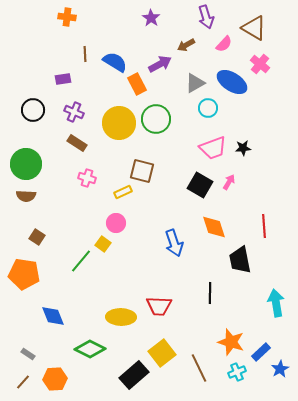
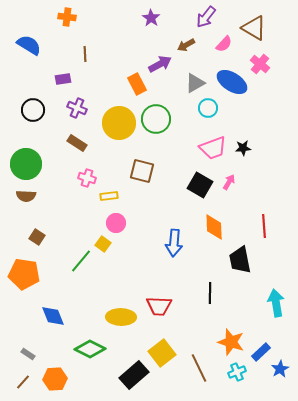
purple arrow at (206, 17): rotated 55 degrees clockwise
blue semicircle at (115, 62): moved 86 px left, 17 px up
purple cross at (74, 112): moved 3 px right, 4 px up
yellow rectangle at (123, 192): moved 14 px left, 4 px down; rotated 18 degrees clockwise
orange diamond at (214, 227): rotated 16 degrees clockwise
blue arrow at (174, 243): rotated 24 degrees clockwise
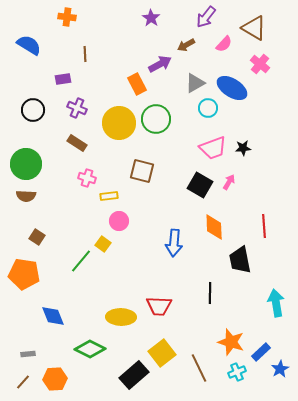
blue ellipse at (232, 82): moved 6 px down
pink circle at (116, 223): moved 3 px right, 2 px up
gray rectangle at (28, 354): rotated 40 degrees counterclockwise
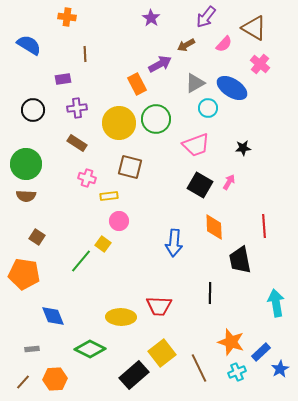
purple cross at (77, 108): rotated 30 degrees counterclockwise
pink trapezoid at (213, 148): moved 17 px left, 3 px up
brown square at (142, 171): moved 12 px left, 4 px up
gray rectangle at (28, 354): moved 4 px right, 5 px up
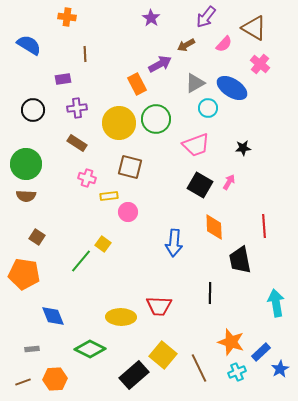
pink circle at (119, 221): moved 9 px right, 9 px up
yellow square at (162, 353): moved 1 px right, 2 px down; rotated 12 degrees counterclockwise
brown line at (23, 382): rotated 28 degrees clockwise
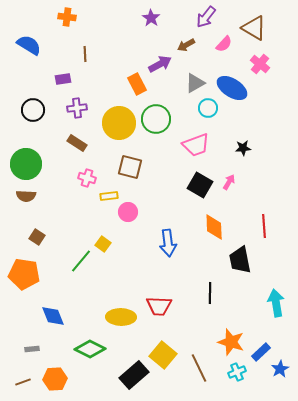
blue arrow at (174, 243): moved 6 px left; rotated 12 degrees counterclockwise
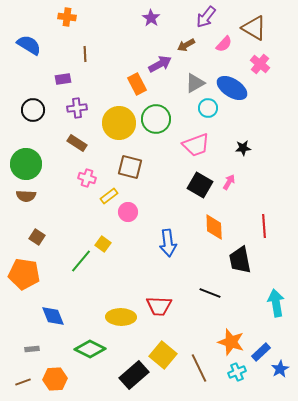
yellow rectangle at (109, 196): rotated 30 degrees counterclockwise
black line at (210, 293): rotated 70 degrees counterclockwise
